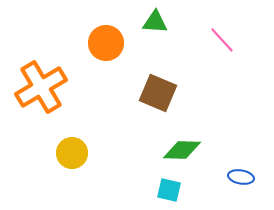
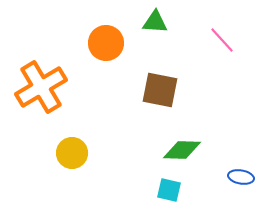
brown square: moved 2 px right, 3 px up; rotated 12 degrees counterclockwise
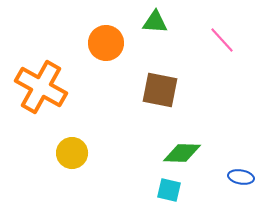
orange cross: rotated 30 degrees counterclockwise
green diamond: moved 3 px down
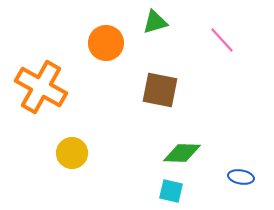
green triangle: rotated 20 degrees counterclockwise
cyan square: moved 2 px right, 1 px down
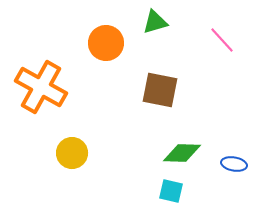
blue ellipse: moved 7 px left, 13 px up
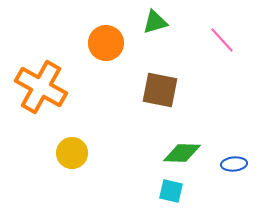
blue ellipse: rotated 15 degrees counterclockwise
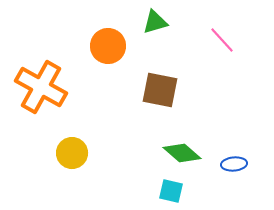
orange circle: moved 2 px right, 3 px down
green diamond: rotated 39 degrees clockwise
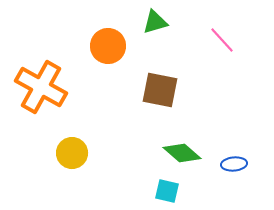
cyan square: moved 4 px left
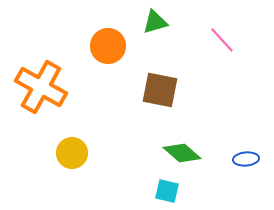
blue ellipse: moved 12 px right, 5 px up
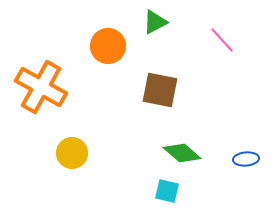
green triangle: rotated 12 degrees counterclockwise
